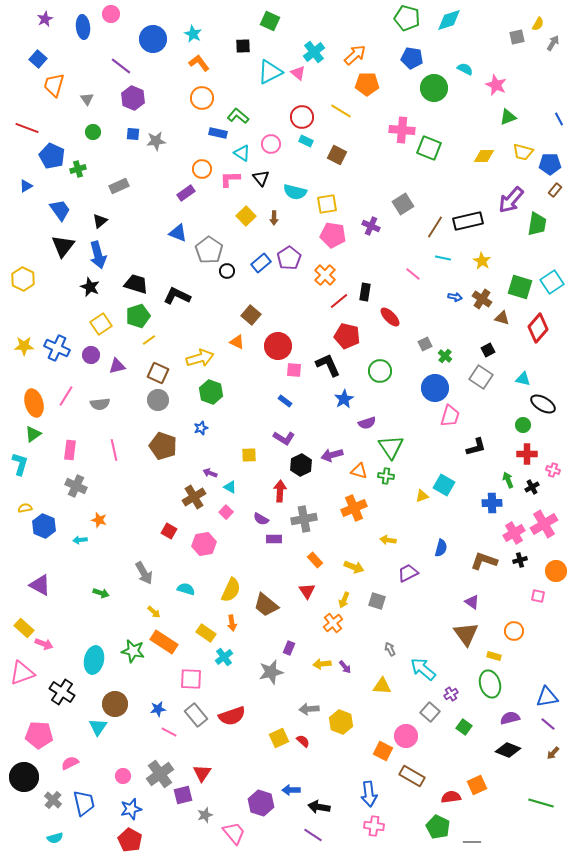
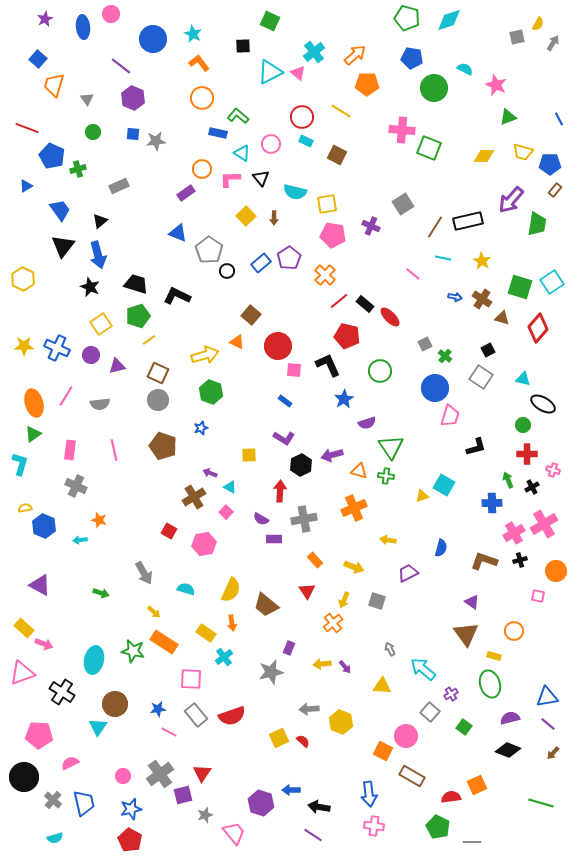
black rectangle at (365, 292): moved 12 px down; rotated 60 degrees counterclockwise
yellow arrow at (200, 358): moved 5 px right, 3 px up
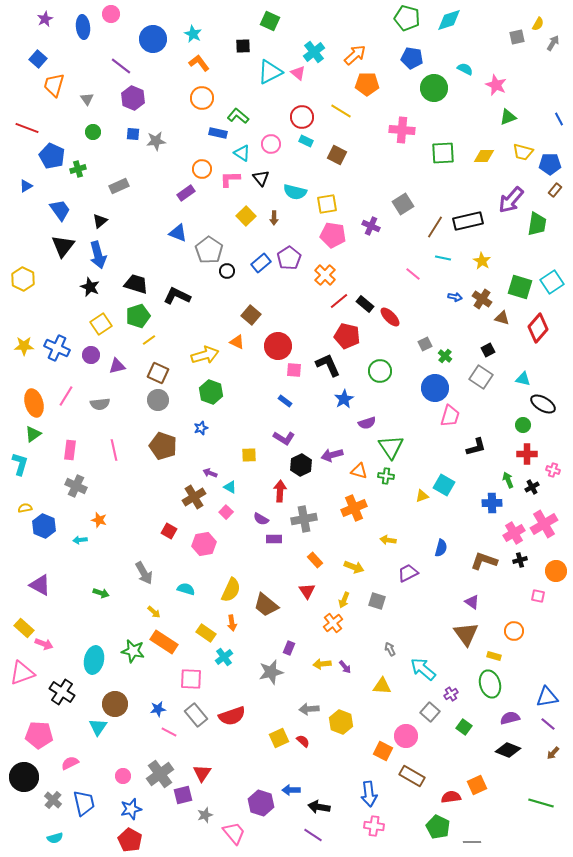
green square at (429, 148): moved 14 px right, 5 px down; rotated 25 degrees counterclockwise
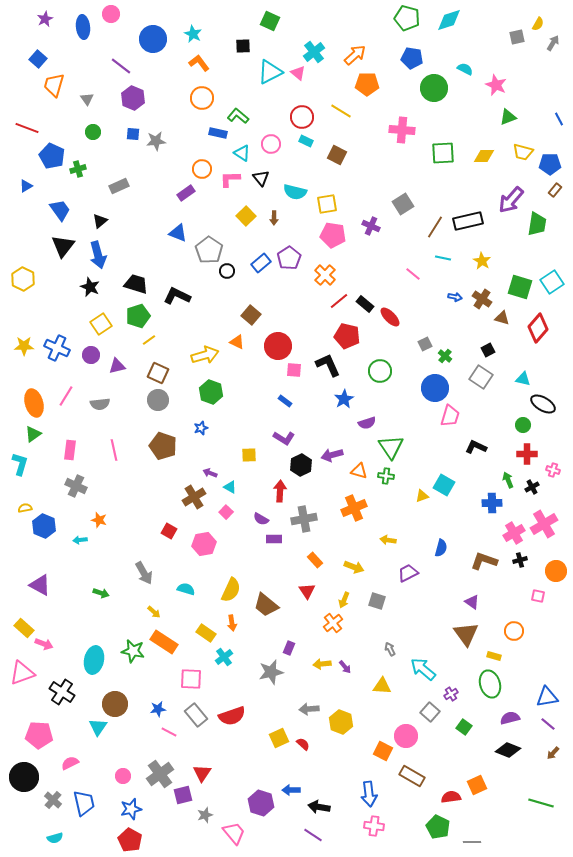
black L-shape at (476, 447): rotated 140 degrees counterclockwise
red semicircle at (303, 741): moved 3 px down
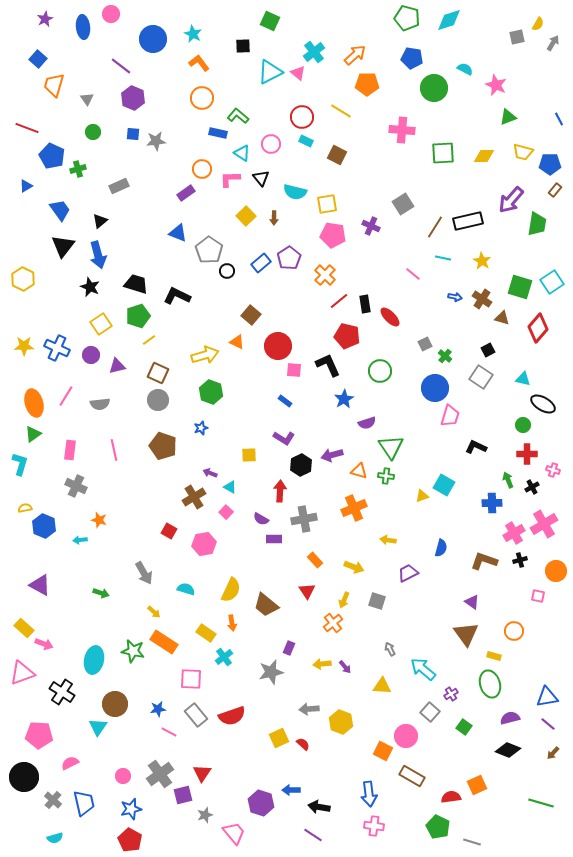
black rectangle at (365, 304): rotated 42 degrees clockwise
gray line at (472, 842): rotated 18 degrees clockwise
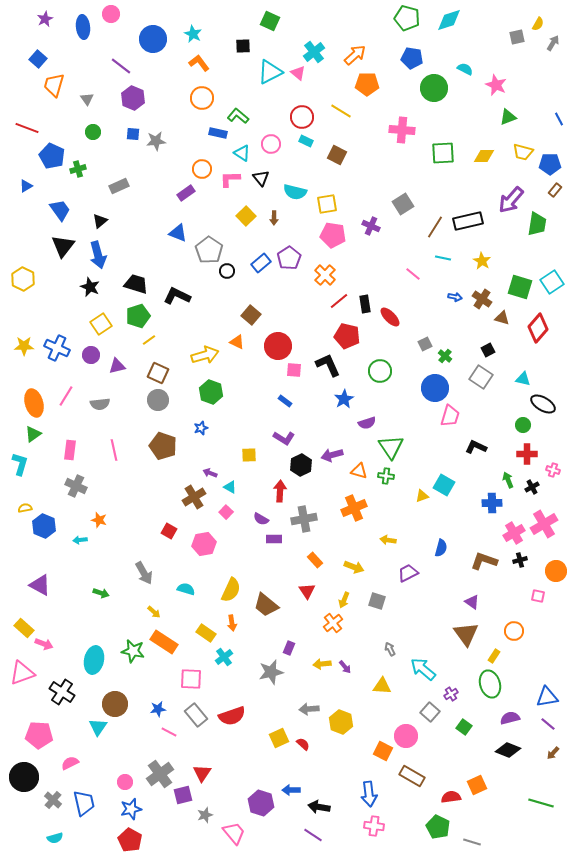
yellow rectangle at (494, 656): rotated 72 degrees counterclockwise
pink circle at (123, 776): moved 2 px right, 6 px down
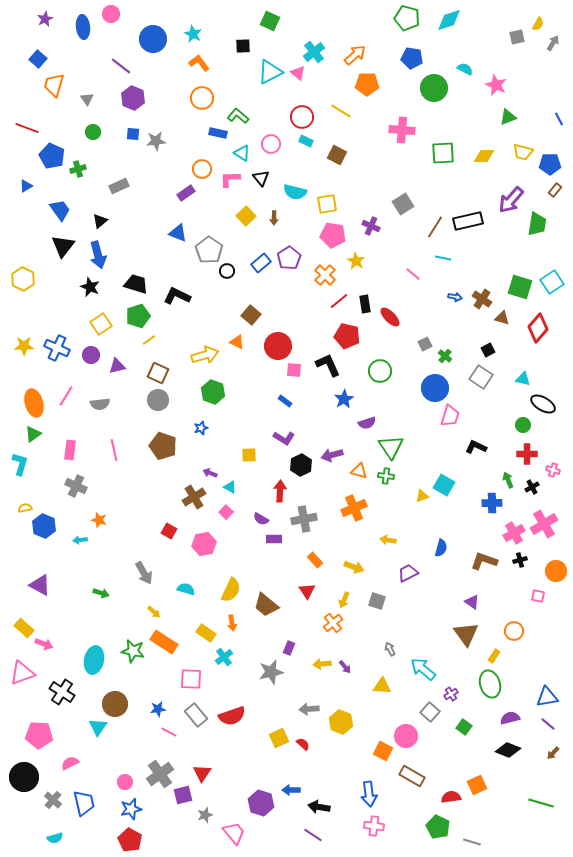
yellow star at (482, 261): moved 126 px left
green hexagon at (211, 392): moved 2 px right
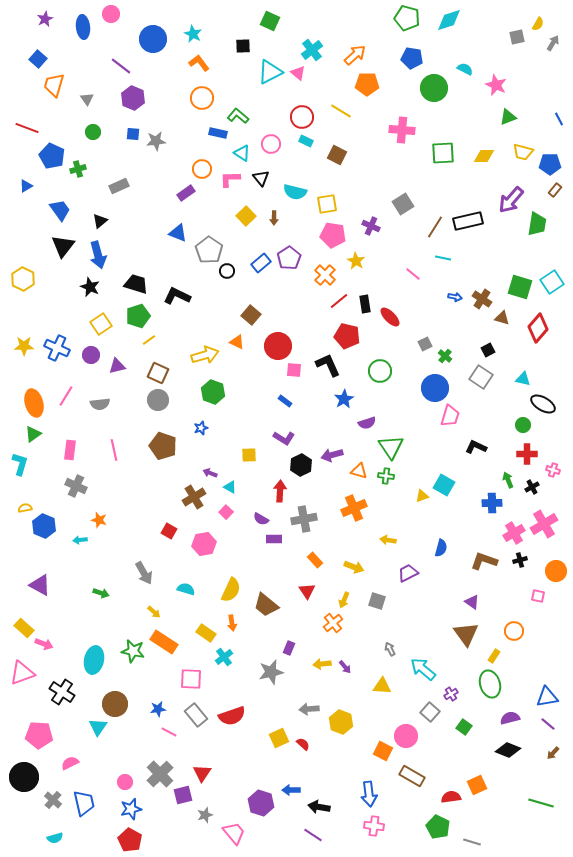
cyan cross at (314, 52): moved 2 px left, 2 px up
gray cross at (160, 774): rotated 8 degrees counterclockwise
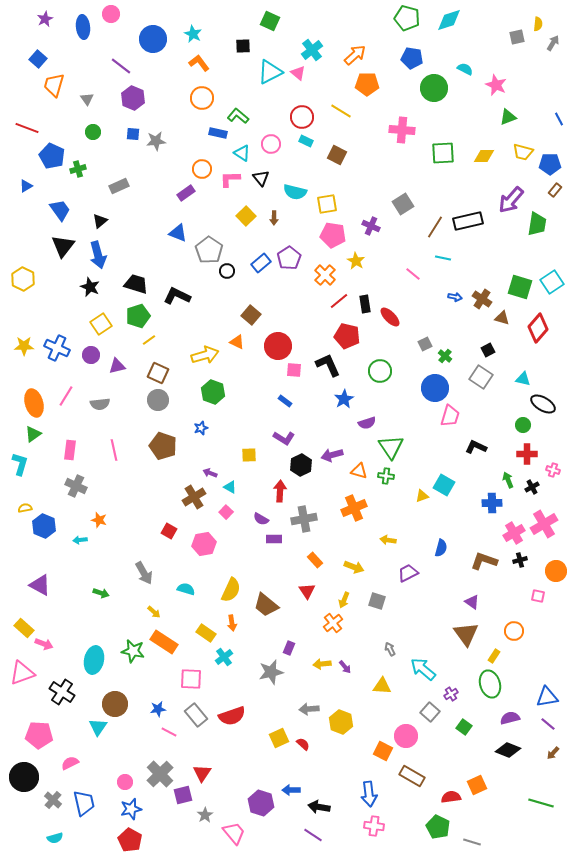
yellow semicircle at (538, 24): rotated 24 degrees counterclockwise
gray star at (205, 815): rotated 14 degrees counterclockwise
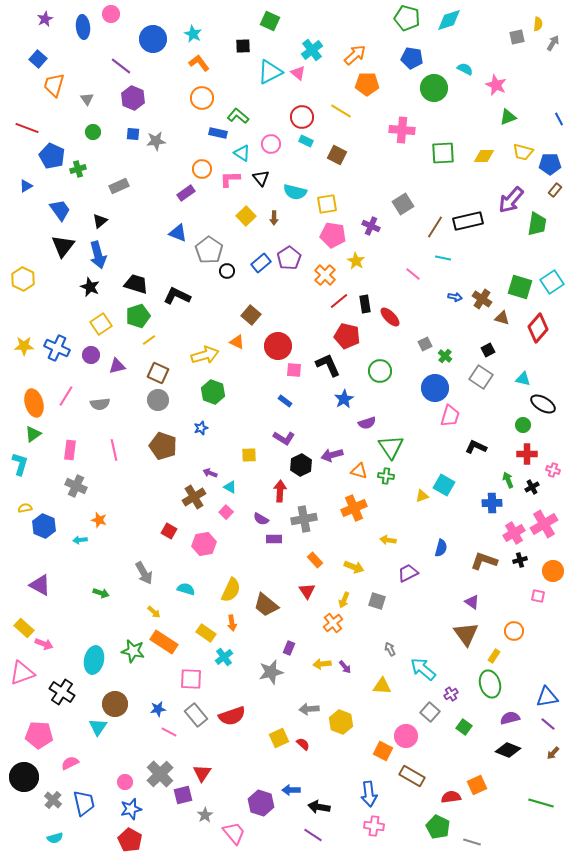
orange circle at (556, 571): moved 3 px left
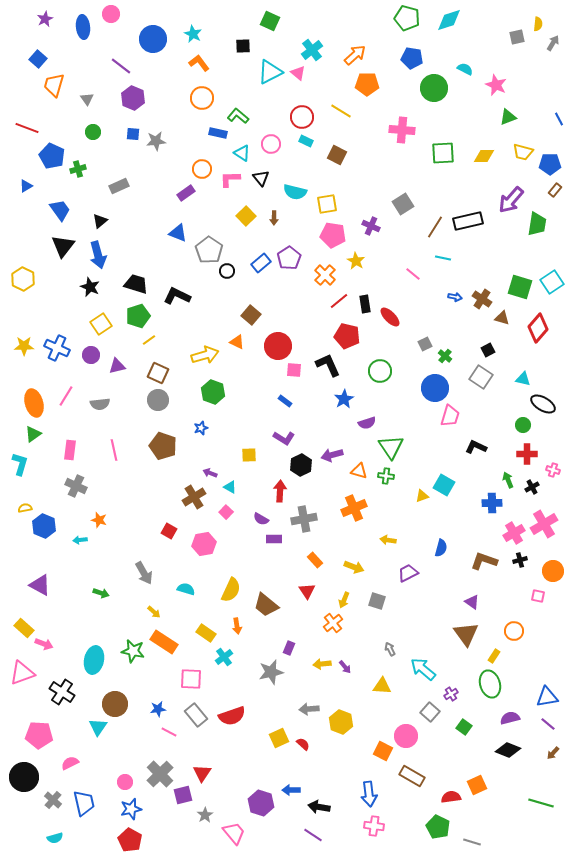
orange arrow at (232, 623): moved 5 px right, 3 px down
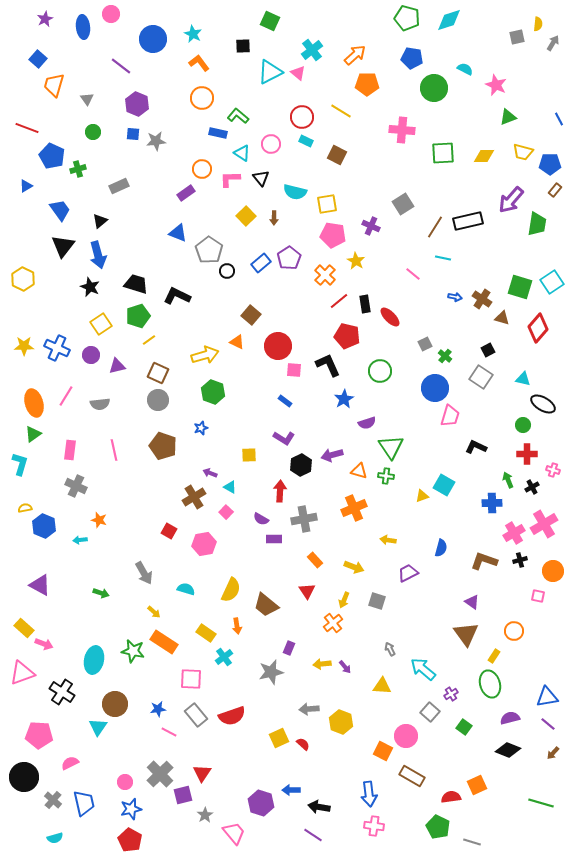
purple hexagon at (133, 98): moved 4 px right, 6 px down
